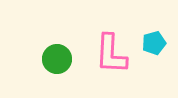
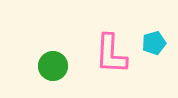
green circle: moved 4 px left, 7 px down
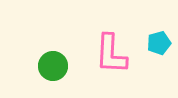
cyan pentagon: moved 5 px right
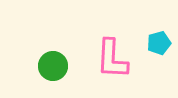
pink L-shape: moved 1 px right, 5 px down
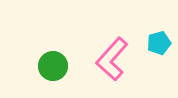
pink L-shape: rotated 39 degrees clockwise
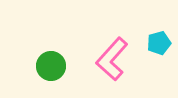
green circle: moved 2 px left
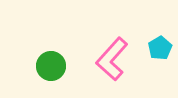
cyan pentagon: moved 1 px right, 5 px down; rotated 15 degrees counterclockwise
